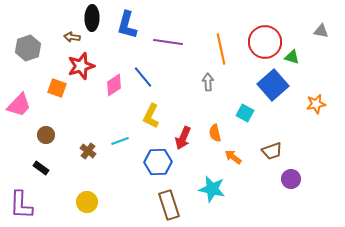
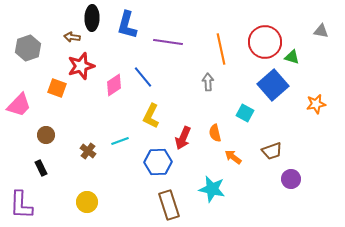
black rectangle: rotated 28 degrees clockwise
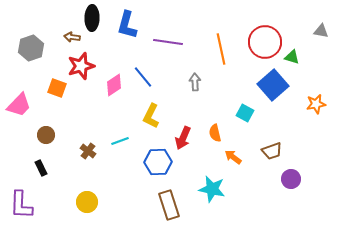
gray hexagon: moved 3 px right
gray arrow: moved 13 px left
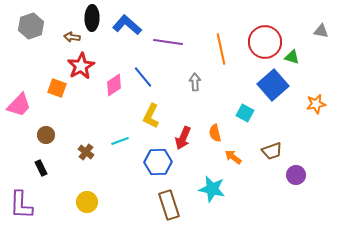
blue L-shape: rotated 116 degrees clockwise
gray hexagon: moved 22 px up
red star: rotated 12 degrees counterclockwise
brown cross: moved 2 px left, 1 px down
purple circle: moved 5 px right, 4 px up
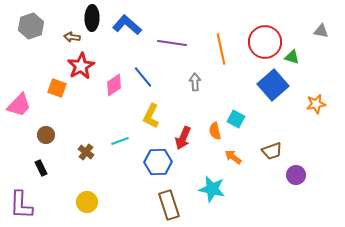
purple line: moved 4 px right, 1 px down
cyan square: moved 9 px left, 6 px down
orange semicircle: moved 2 px up
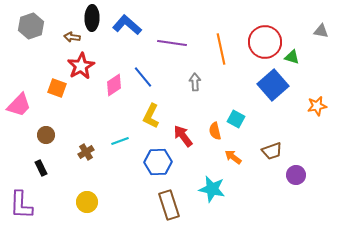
orange star: moved 1 px right, 2 px down
red arrow: moved 2 px up; rotated 120 degrees clockwise
brown cross: rotated 21 degrees clockwise
